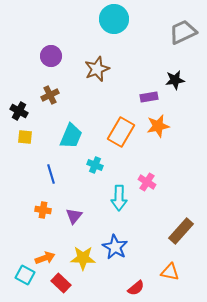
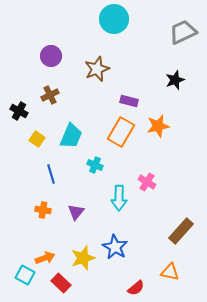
black star: rotated 12 degrees counterclockwise
purple rectangle: moved 20 px left, 4 px down; rotated 24 degrees clockwise
yellow square: moved 12 px right, 2 px down; rotated 28 degrees clockwise
purple triangle: moved 2 px right, 4 px up
yellow star: rotated 20 degrees counterclockwise
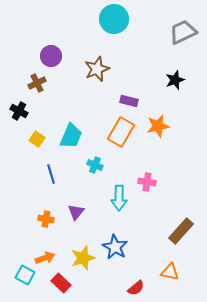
brown cross: moved 13 px left, 12 px up
pink cross: rotated 24 degrees counterclockwise
orange cross: moved 3 px right, 9 px down
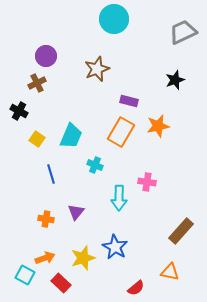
purple circle: moved 5 px left
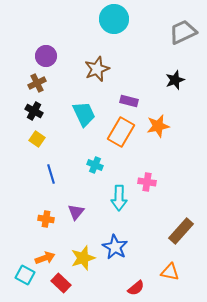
black cross: moved 15 px right
cyan trapezoid: moved 13 px right, 22 px up; rotated 48 degrees counterclockwise
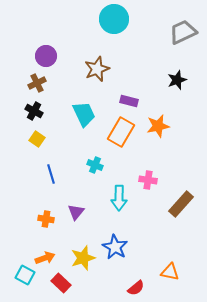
black star: moved 2 px right
pink cross: moved 1 px right, 2 px up
brown rectangle: moved 27 px up
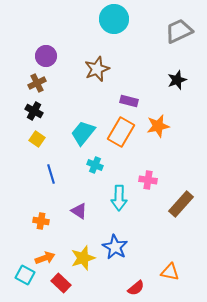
gray trapezoid: moved 4 px left, 1 px up
cyan trapezoid: moved 1 px left, 19 px down; rotated 116 degrees counterclockwise
purple triangle: moved 3 px right, 1 px up; rotated 36 degrees counterclockwise
orange cross: moved 5 px left, 2 px down
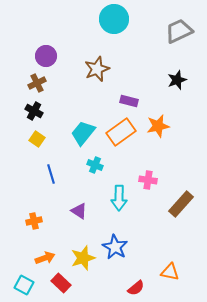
orange rectangle: rotated 24 degrees clockwise
orange cross: moved 7 px left; rotated 21 degrees counterclockwise
cyan square: moved 1 px left, 10 px down
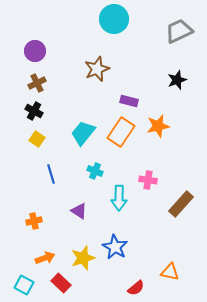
purple circle: moved 11 px left, 5 px up
orange rectangle: rotated 20 degrees counterclockwise
cyan cross: moved 6 px down
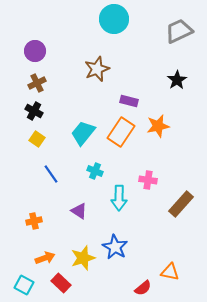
black star: rotated 12 degrees counterclockwise
blue line: rotated 18 degrees counterclockwise
red semicircle: moved 7 px right
